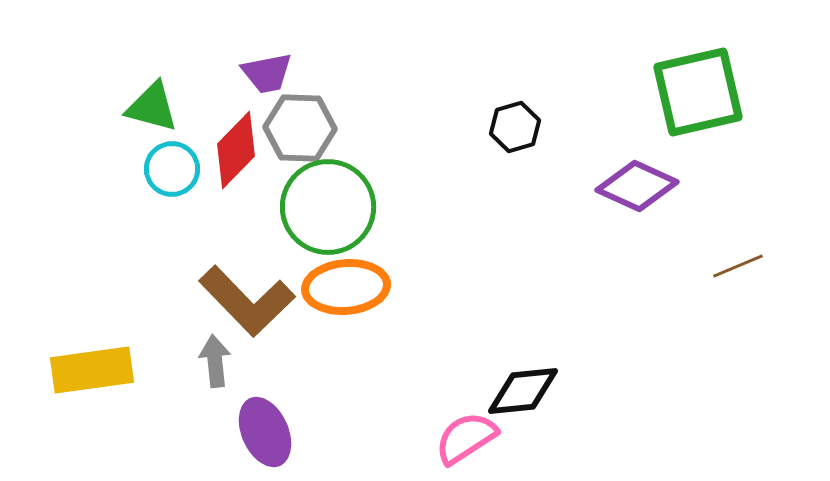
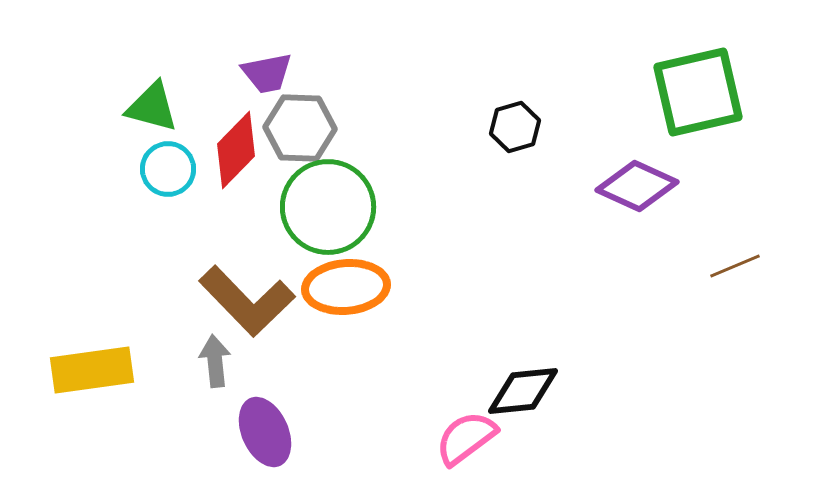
cyan circle: moved 4 px left
brown line: moved 3 px left
pink semicircle: rotated 4 degrees counterclockwise
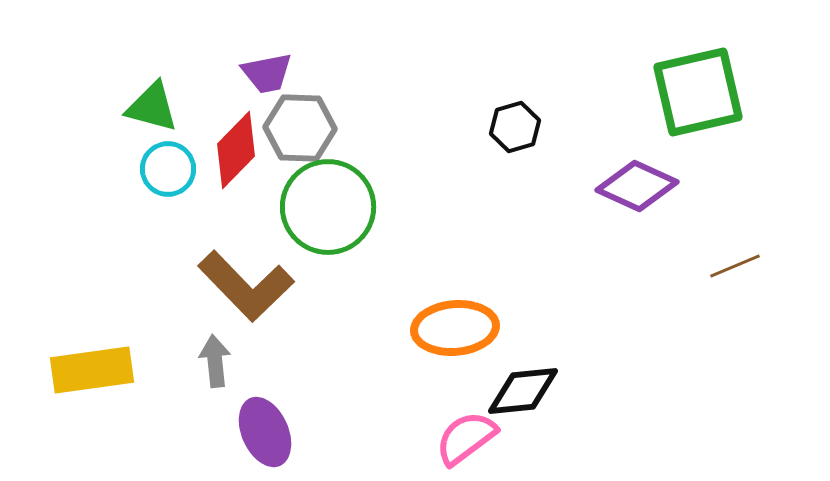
orange ellipse: moved 109 px right, 41 px down
brown L-shape: moved 1 px left, 15 px up
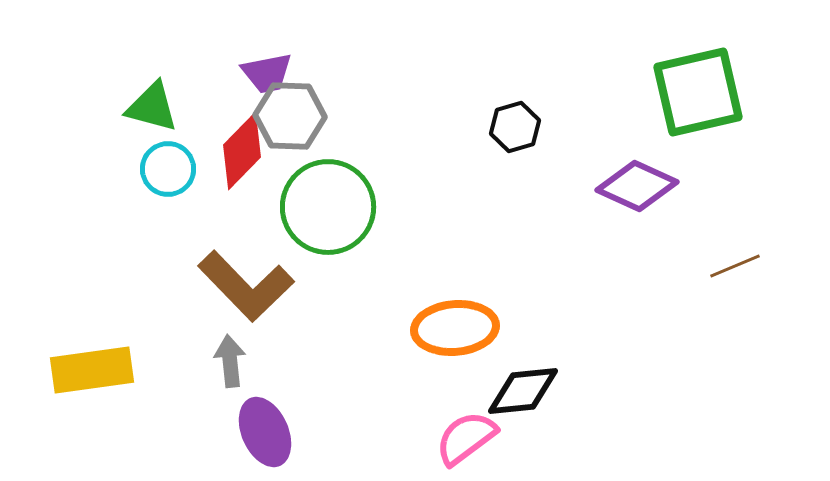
gray hexagon: moved 10 px left, 12 px up
red diamond: moved 6 px right, 1 px down
gray arrow: moved 15 px right
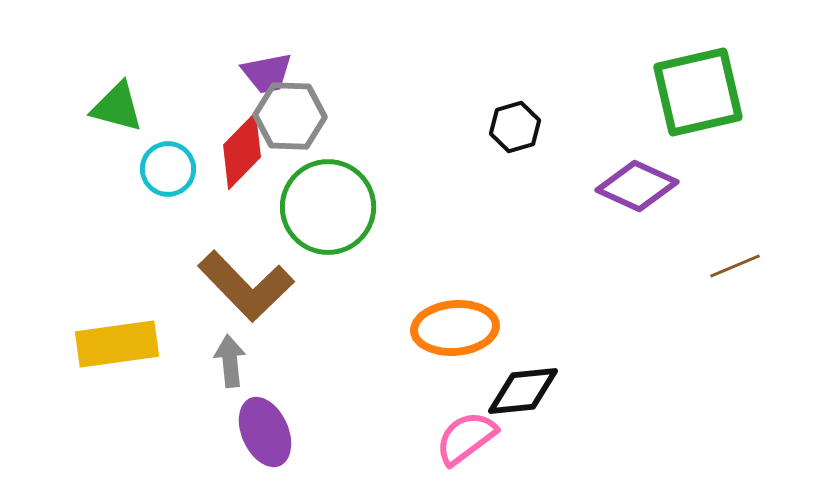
green triangle: moved 35 px left
yellow rectangle: moved 25 px right, 26 px up
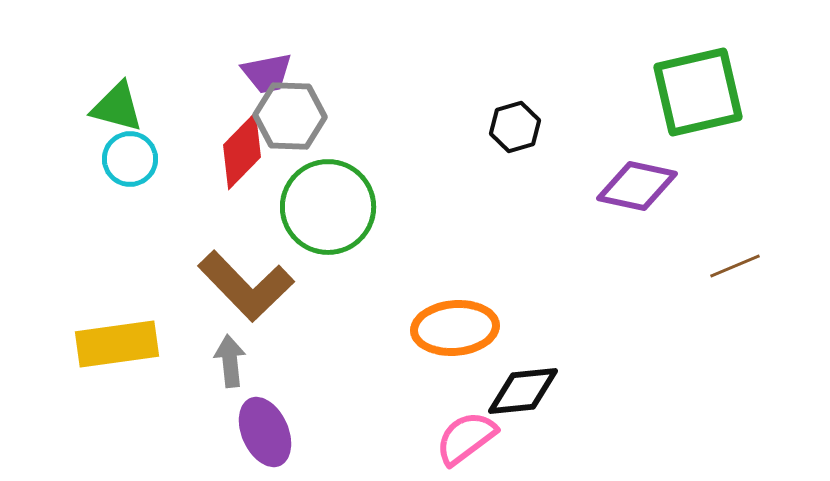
cyan circle: moved 38 px left, 10 px up
purple diamond: rotated 12 degrees counterclockwise
